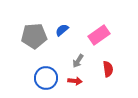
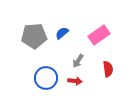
blue semicircle: moved 3 px down
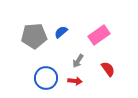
blue semicircle: moved 1 px left, 1 px up
red semicircle: rotated 28 degrees counterclockwise
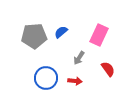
pink rectangle: rotated 30 degrees counterclockwise
gray arrow: moved 1 px right, 3 px up
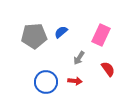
pink rectangle: moved 2 px right
blue circle: moved 4 px down
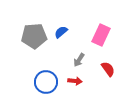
gray arrow: moved 2 px down
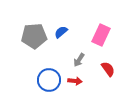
blue circle: moved 3 px right, 2 px up
